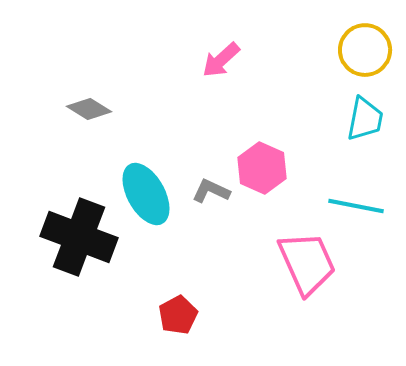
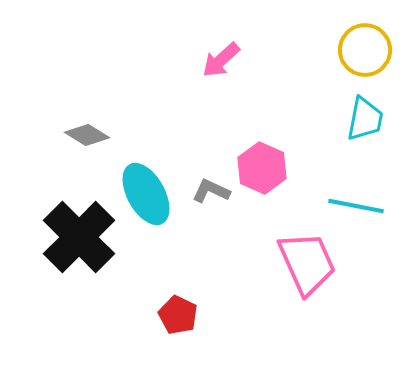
gray diamond: moved 2 px left, 26 px down
black cross: rotated 24 degrees clockwise
red pentagon: rotated 18 degrees counterclockwise
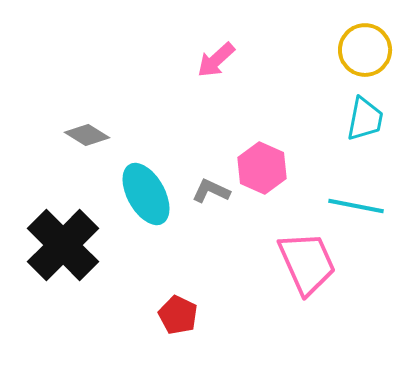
pink arrow: moved 5 px left
black cross: moved 16 px left, 8 px down
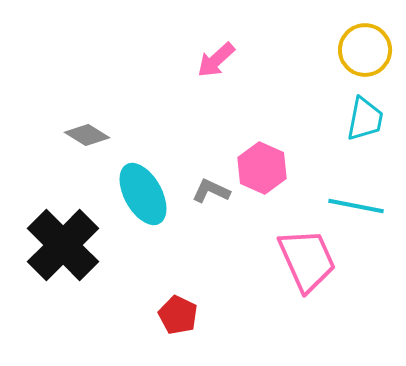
cyan ellipse: moved 3 px left
pink trapezoid: moved 3 px up
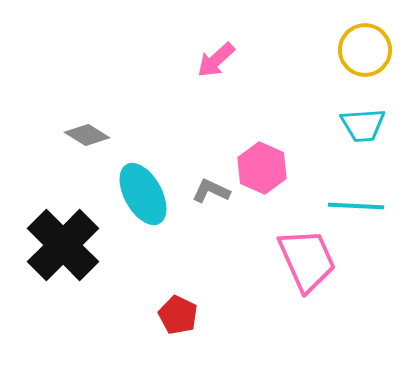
cyan trapezoid: moved 2 px left, 6 px down; rotated 75 degrees clockwise
cyan line: rotated 8 degrees counterclockwise
